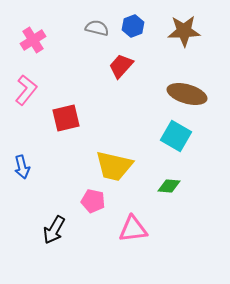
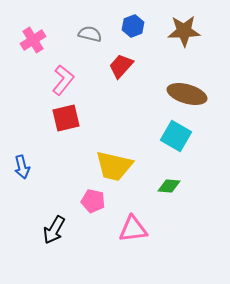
gray semicircle: moved 7 px left, 6 px down
pink L-shape: moved 37 px right, 10 px up
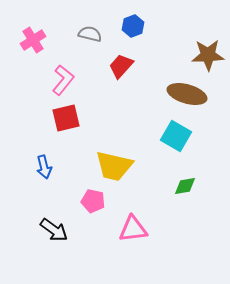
brown star: moved 24 px right, 24 px down
blue arrow: moved 22 px right
green diamond: moved 16 px right; rotated 15 degrees counterclockwise
black arrow: rotated 84 degrees counterclockwise
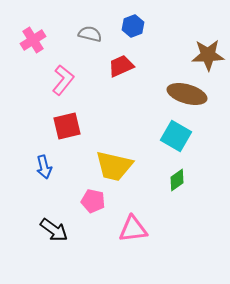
red trapezoid: rotated 24 degrees clockwise
red square: moved 1 px right, 8 px down
green diamond: moved 8 px left, 6 px up; rotated 25 degrees counterclockwise
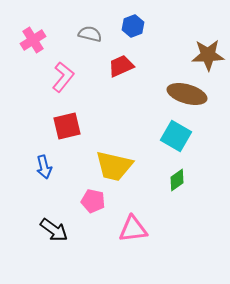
pink L-shape: moved 3 px up
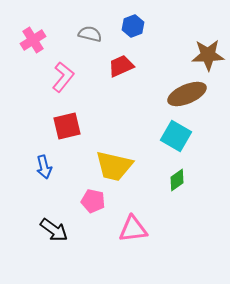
brown ellipse: rotated 39 degrees counterclockwise
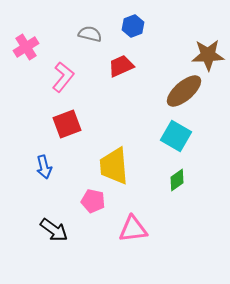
pink cross: moved 7 px left, 7 px down
brown ellipse: moved 3 px left, 3 px up; rotated 18 degrees counterclockwise
red square: moved 2 px up; rotated 8 degrees counterclockwise
yellow trapezoid: rotated 72 degrees clockwise
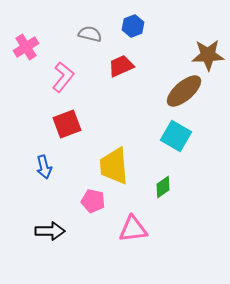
green diamond: moved 14 px left, 7 px down
black arrow: moved 4 px left, 1 px down; rotated 36 degrees counterclockwise
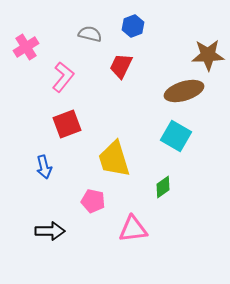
red trapezoid: rotated 40 degrees counterclockwise
brown ellipse: rotated 24 degrees clockwise
yellow trapezoid: moved 7 px up; rotated 12 degrees counterclockwise
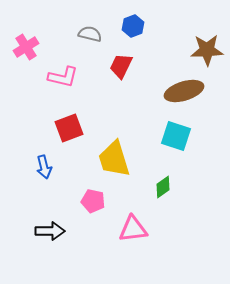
brown star: moved 1 px left, 5 px up
pink L-shape: rotated 64 degrees clockwise
red square: moved 2 px right, 4 px down
cyan square: rotated 12 degrees counterclockwise
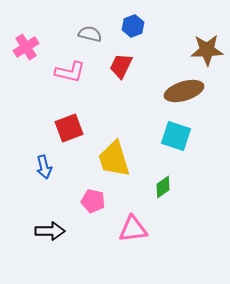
pink L-shape: moved 7 px right, 5 px up
